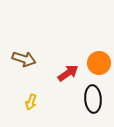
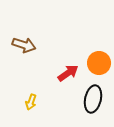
brown arrow: moved 14 px up
black ellipse: rotated 16 degrees clockwise
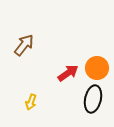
brown arrow: rotated 70 degrees counterclockwise
orange circle: moved 2 px left, 5 px down
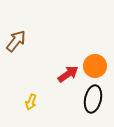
brown arrow: moved 8 px left, 4 px up
orange circle: moved 2 px left, 2 px up
red arrow: moved 1 px down
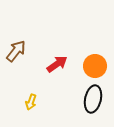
brown arrow: moved 10 px down
red arrow: moved 11 px left, 10 px up
